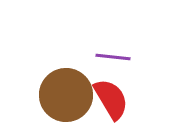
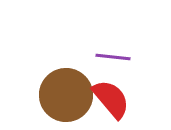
red semicircle: rotated 9 degrees counterclockwise
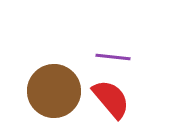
brown circle: moved 12 px left, 4 px up
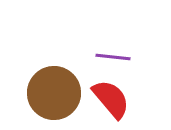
brown circle: moved 2 px down
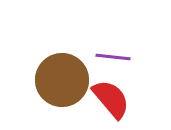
brown circle: moved 8 px right, 13 px up
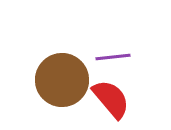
purple line: rotated 12 degrees counterclockwise
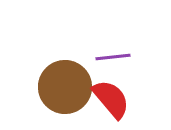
brown circle: moved 3 px right, 7 px down
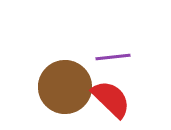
red semicircle: rotated 6 degrees counterclockwise
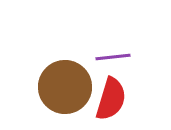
red semicircle: rotated 63 degrees clockwise
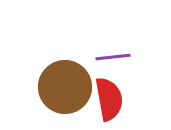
red semicircle: moved 2 px left; rotated 27 degrees counterclockwise
